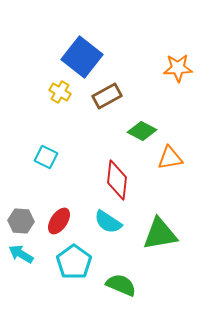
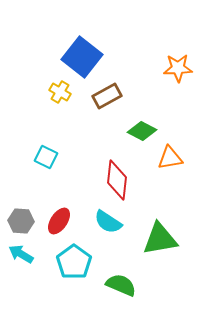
green triangle: moved 5 px down
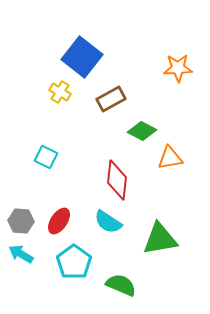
brown rectangle: moved 4 px right, 3 px down
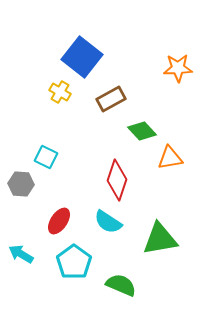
green diamond: rotated 20 degrees clockwise
red diamond: rotated 12 degrees clockwise
gray hexagon: moved 37 px up
